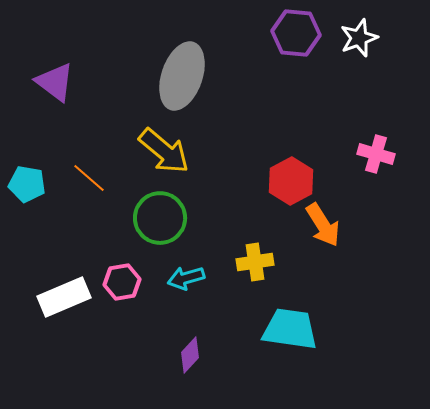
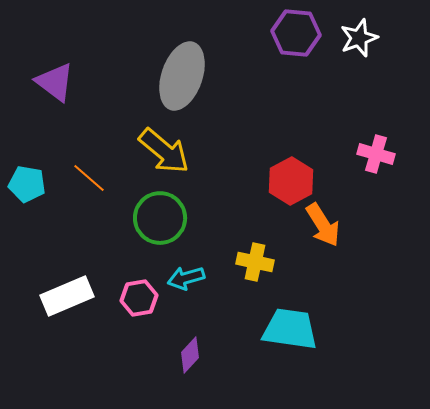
yellow cross: rotated 21 degrees clockwise
pink hexagon: moved 17 px right, 16 px down
white rectangle: moved 3 px right, 1 px up
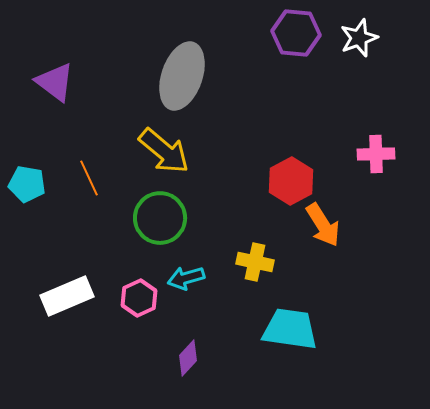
pink cross: rotated 18 degrees counterclockwise
orange line: rotated 24 degrees clockwise
pink hexagon: rotated 15 degrees counterclockwise
purple diamond: moved 2 px left, 3 px down
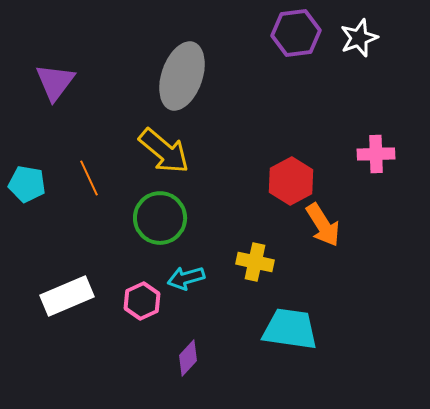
purple hexagon: rotated 12 degrees counterclockwise
purple triangle: rotated 30 degrees clockwise
pink hexagon: moved 3 px right, 3 px down
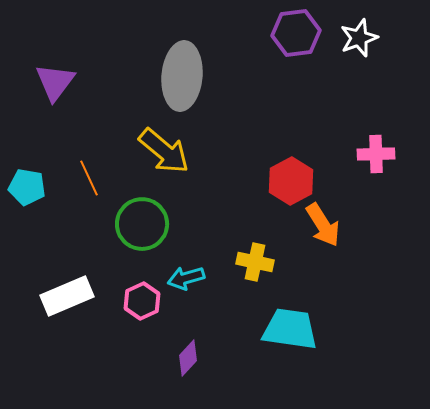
gray ellipse: rotated 14 degrees counterclockwise
cyan pentagon: moved 3 px down
green circle: moved 18 px left, 6 px down
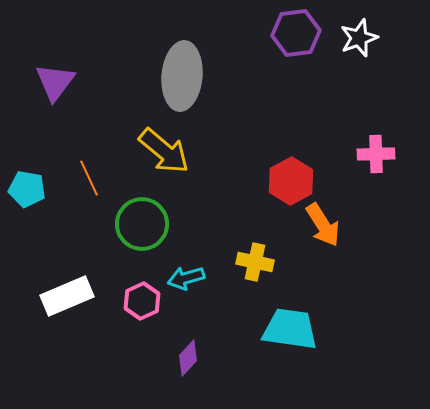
cyan pentagon: moved 2 px down
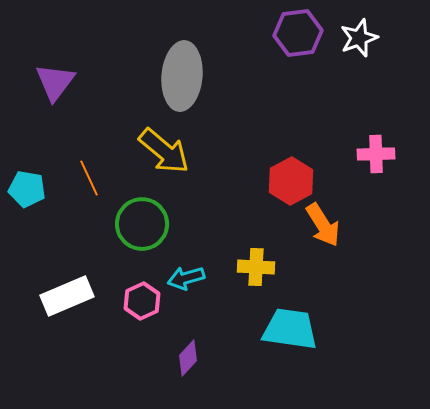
purple hexagon: moved 2 px right
yellow cross: moved 1 px right, 5 px down; rotated 9 degrees counterclockwise
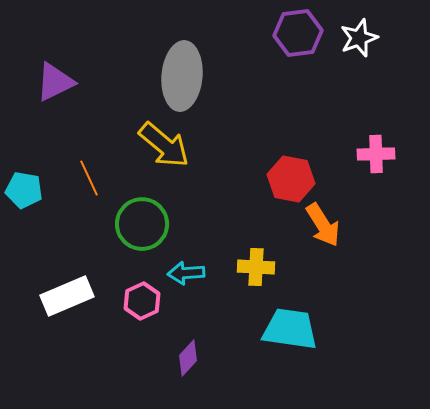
purple triangle: rotated 27 degrees clockwise
yellow arrow: moved 6 px up
red hexagon: moved 2 px up; rotated 21 degrees counterclockwise
cyan pentagon: moved 3 px left, 1 px down
cyan arrow: moved 5 px up; rotated 12 degrees clockwise
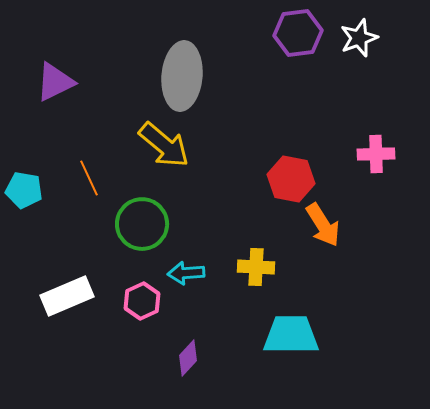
cyan trapezoid: moved 1 px right, 6 px down; rotated 8 degrees counterclockwise
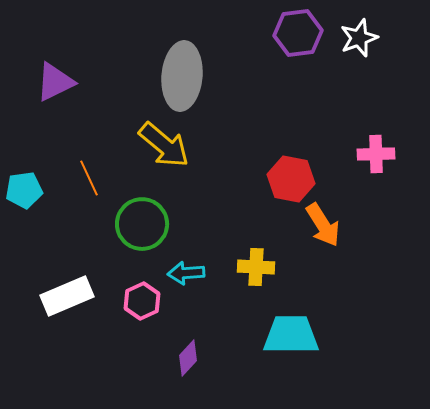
cyan pentagon: rotated 18 degrees counterclockwise
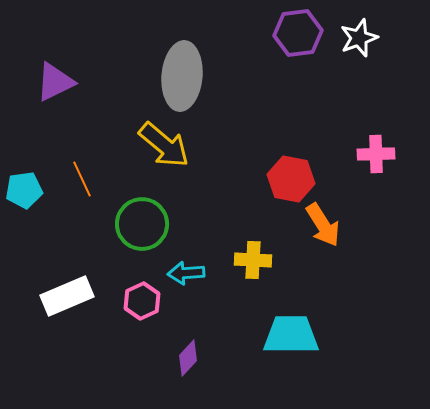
orange line: moved 7 px left, 1 px down
yellow cross: moved 3 px left, 7 px up
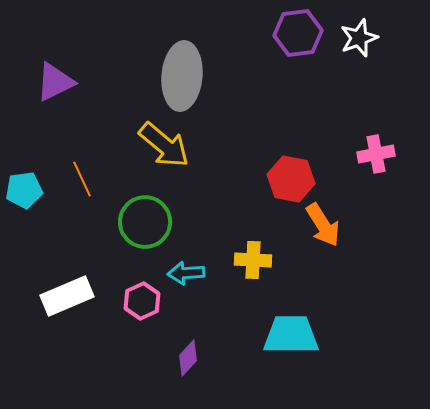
pink cross: rotated 9 degrees counterclockwise
green circle: moved 3 px right, 2 px up
